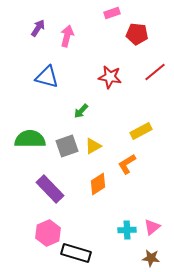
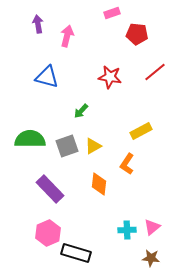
purple arrow: moved 4 px up; rotated 42 degrees counterclockwise
orange L-shape: rotated 25 degrees counterclockwise
orange diamond: moved 1 px right; rotated 50 degrees counterclockwise
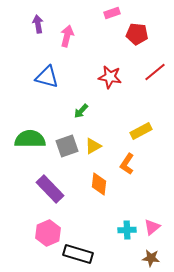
black rectangle: moved 2 px right, 1 px down
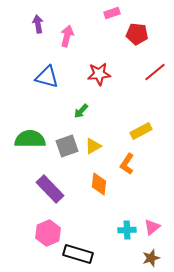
red star: moved 11 px left, 3 px up; rotated 15 degrees counterclockwise
brown star: rotated 24 degrees counterclockwise
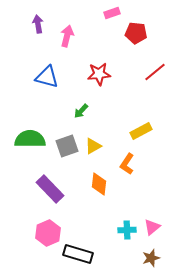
red pentagon: moved 1 px left, 1 px up
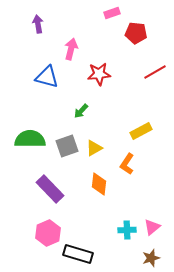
pink arrow: moved 4 px right, 13 px down
red line: rotated 10 degrees clockwise
yellow triangle: moved 1 px right, 2 px down
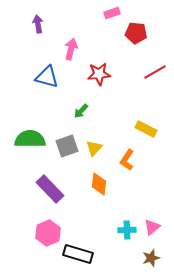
yellow rectangle: moved 5 px right, 2 px up; rotated 55 degrees clockwise
yellow triangle: rotated 18 degrees counterclockwise
orange L-shape: moved 4 px up
